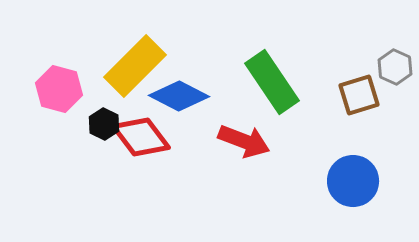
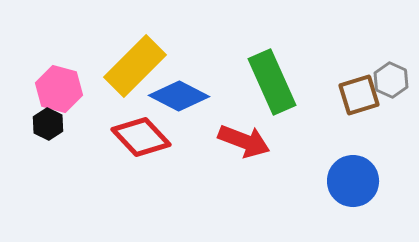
gray hexagon: moved 4 px left, 13 px down
green rectangle: rotated 10 degrees clockwise
black hexagon: moved 56 px left
red diamond: rotated 6 degrees counterclockwise
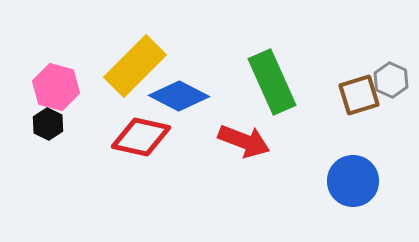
pink hexagon: moved 3 px left, 2 px up
red diamond: rotated 34 degrees counterclockwise
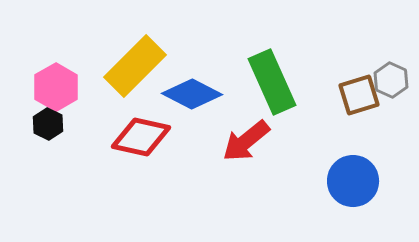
pink hexagon: rotated 15 degrees clockwise
blue diamond: moved 13 px right, 2 px up
red arrow: moved 2 px right; rotated 120 degrees clockwise
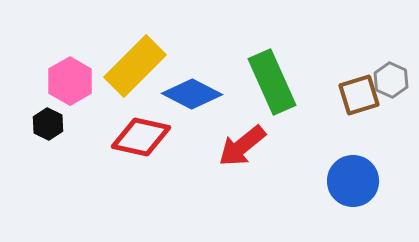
pink hexagon: moved 14 px right, 6 px up
red arrow: moved 4 px left, 5 px down
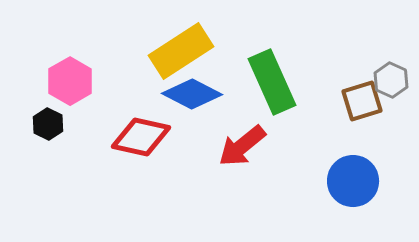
yellow rectangle: moved 46 px right, 15 px up; rotated 12 degrees clockwise
brown square: moved 3 px right, 6 px down
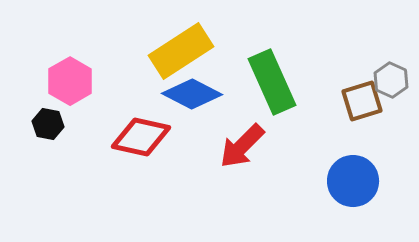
black hexagon: rotated 16 degrees counterclockwise
red arrow: rotated 6 degrees counterclockwise
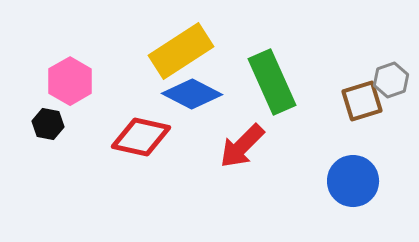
gray hexagon: rotated 16 degrees clockwise
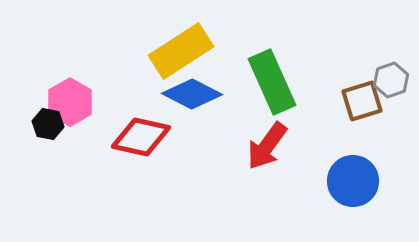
pink hexagon: moved 21 px down
red arrow: moved 25 px right; rotated 9 degrees counterclockwise
